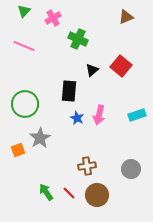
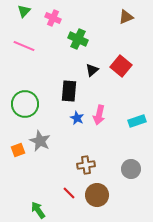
pink cross: rotated 35 degrees counterclockwise
cyan rectangle: moved 6 px down
gray star: moved 3 px down; rotated 15 degrees counterclockwise
brown cross: moved 1 px left, 1 px up
green arrow: moved 8 px left, 18 px down
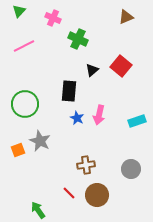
green triangle: moved 5 px left
pink line: rotated 50 degrees counterclockwise
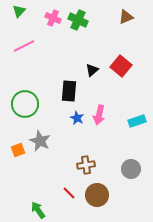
green cross: moved 19 px up
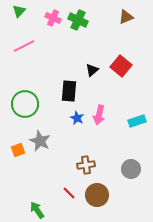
green arrow: moved 1 px left
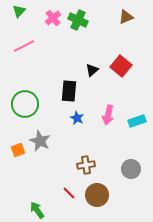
pink cross: rotated 28 degrees clockwise
pink arrow: moved 9 px right
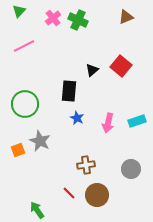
pink arrow: moved 8 px down
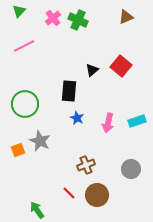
brown cross: rotated 12 degrees counterclockwise
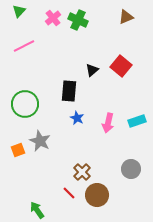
brown cross: moved 4 px left, 7 px down; rotated 24 degrees counterclockwise
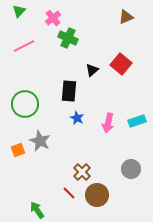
green cross: moved 10 px left, 18 px down
red square: moved 2 px up
